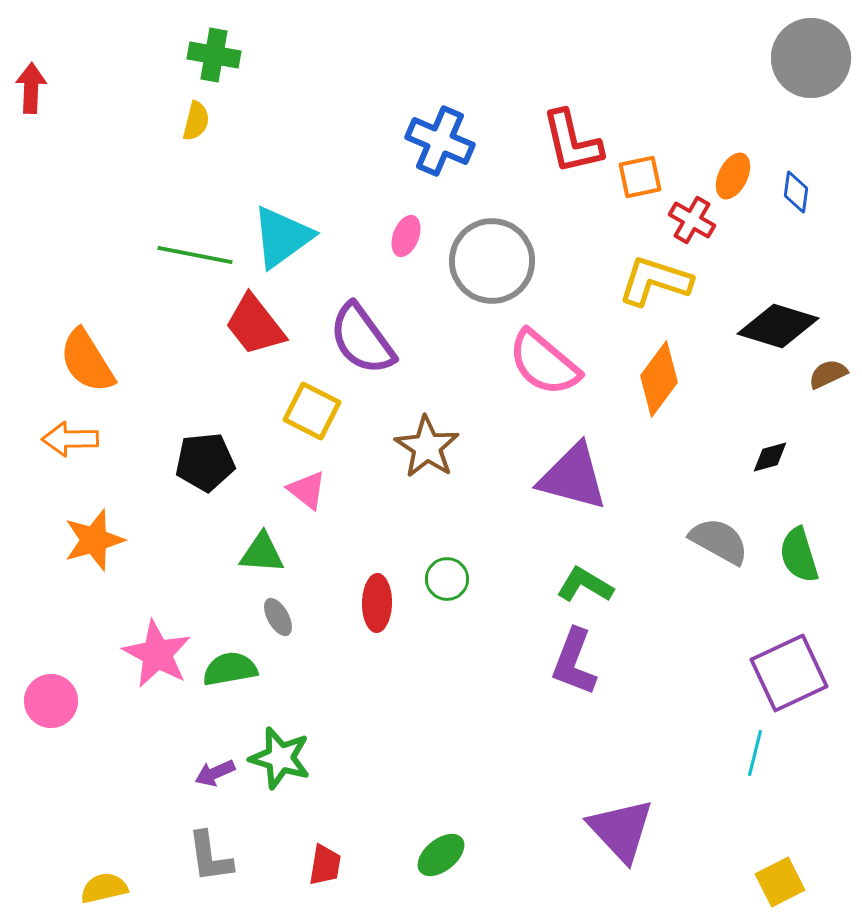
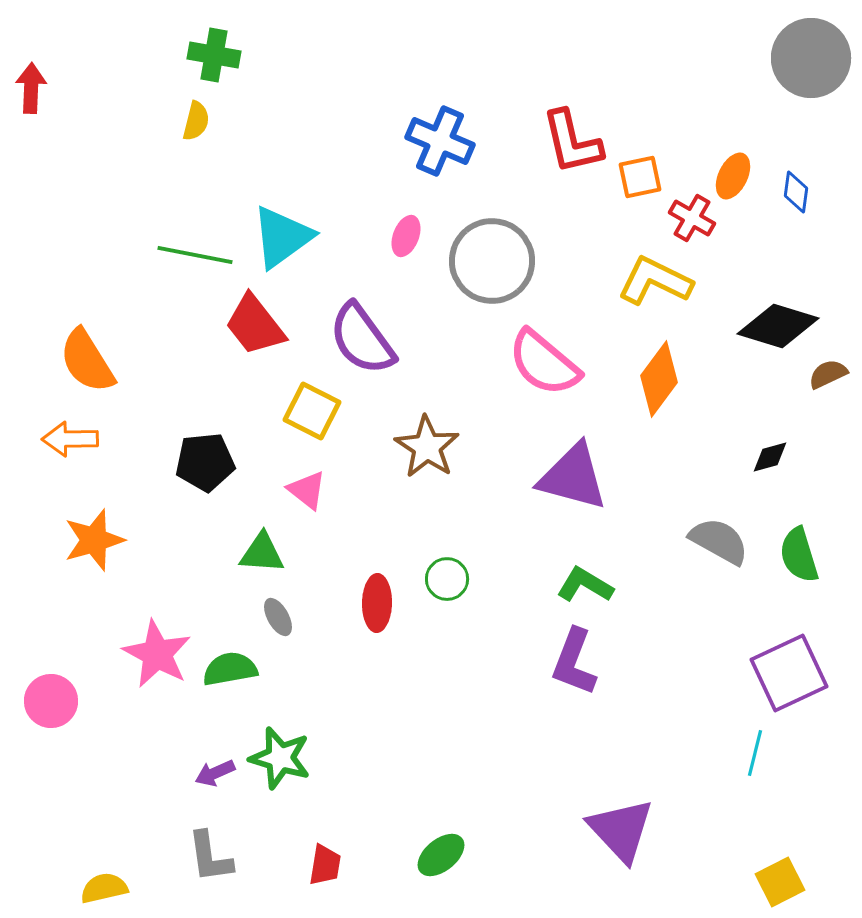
red cross at (692, 220): moved 2 px up
yellow L-shape at (655, 281): rotated 8 degrees clockwise
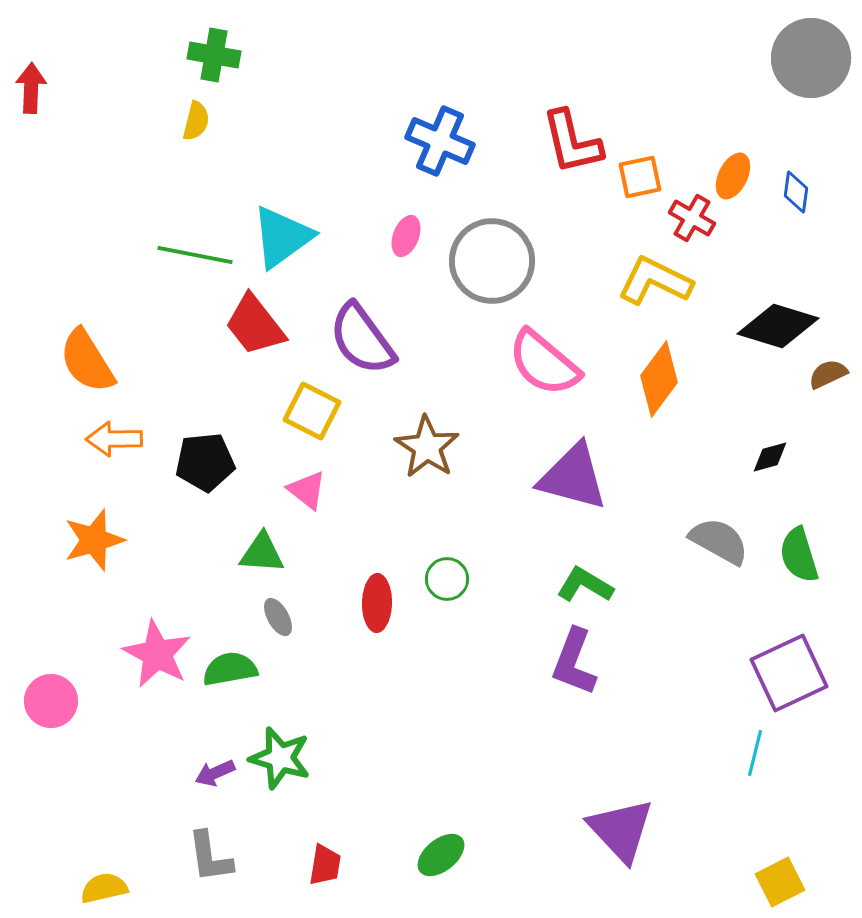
orange arrow at (70, 439): moved 44 px right
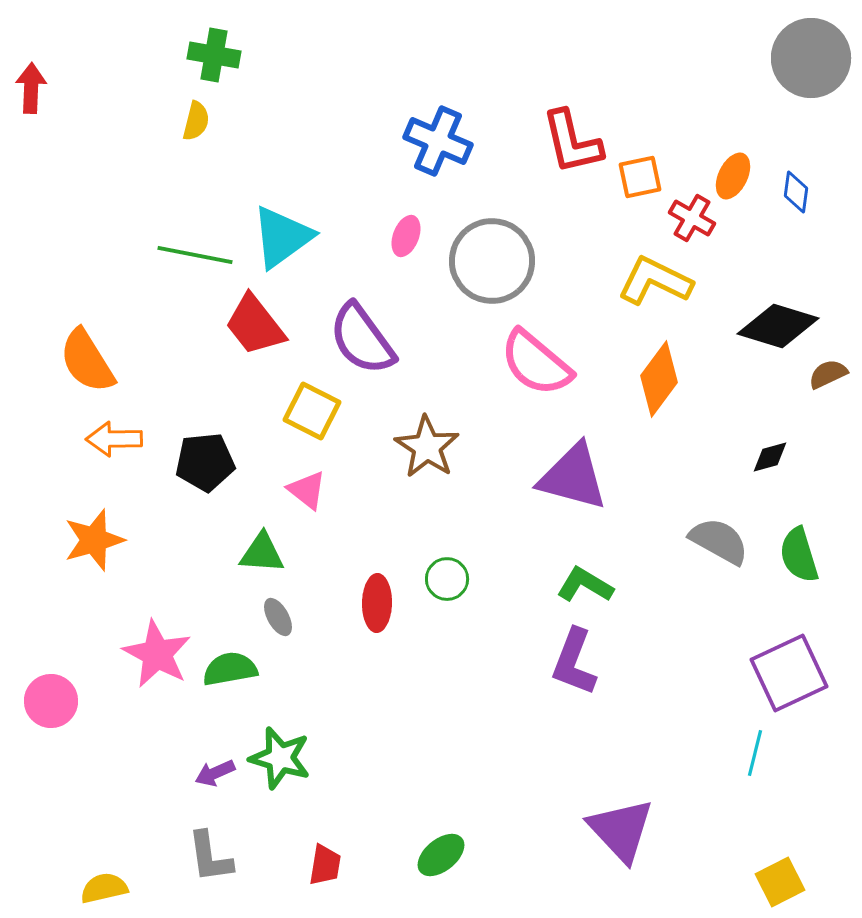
blue cross at (440, 141): moved 2 px left
pink semicircle at (544, 363): moved 8 px left
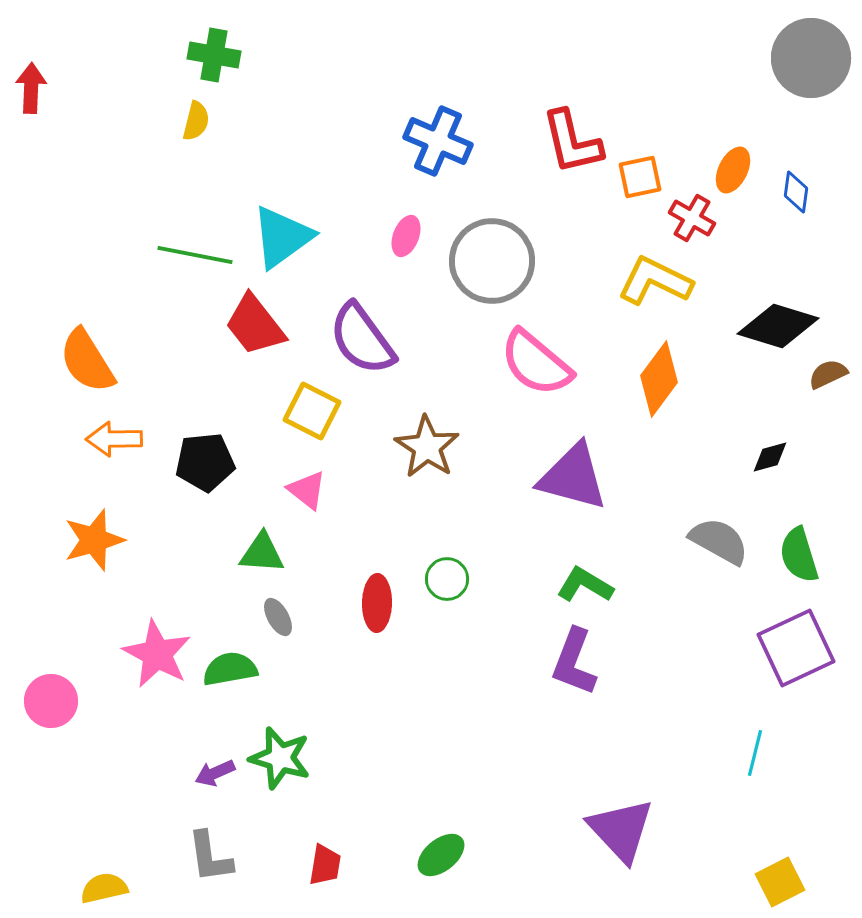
orange ellipse at (733, 176): moved 6 px up
purple square at (789, 673): moved 7 px right, 25 px up
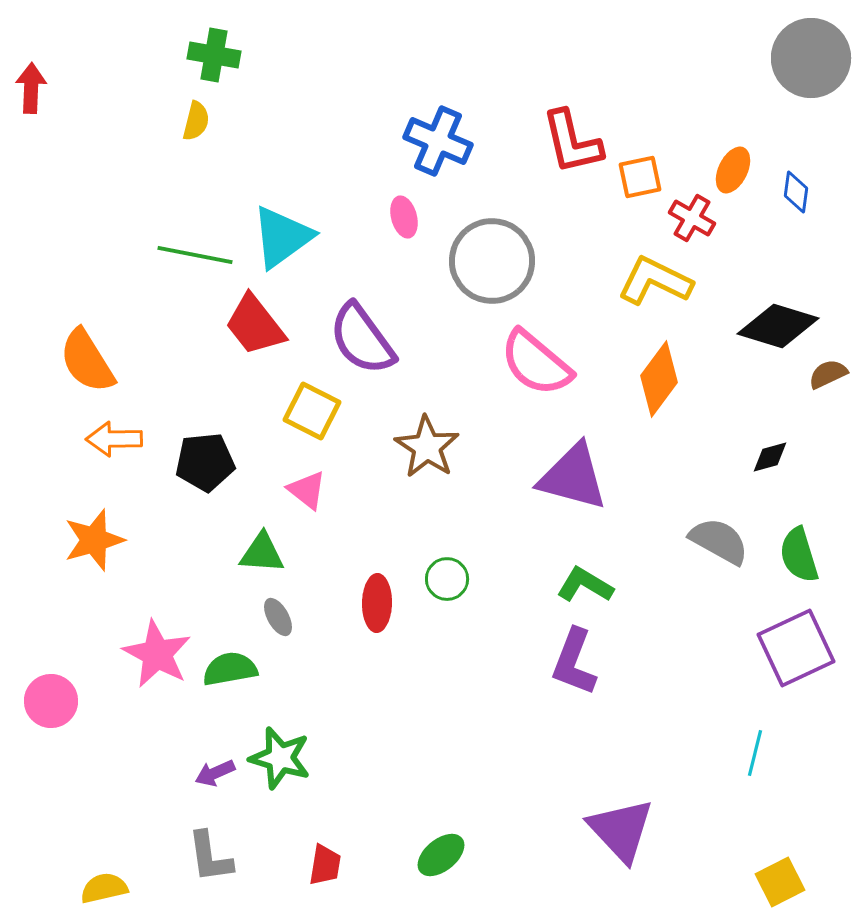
pink ellipse at (406, 236): moved 2 px left, 19 px up; rotated 36 degrees counterclockwise
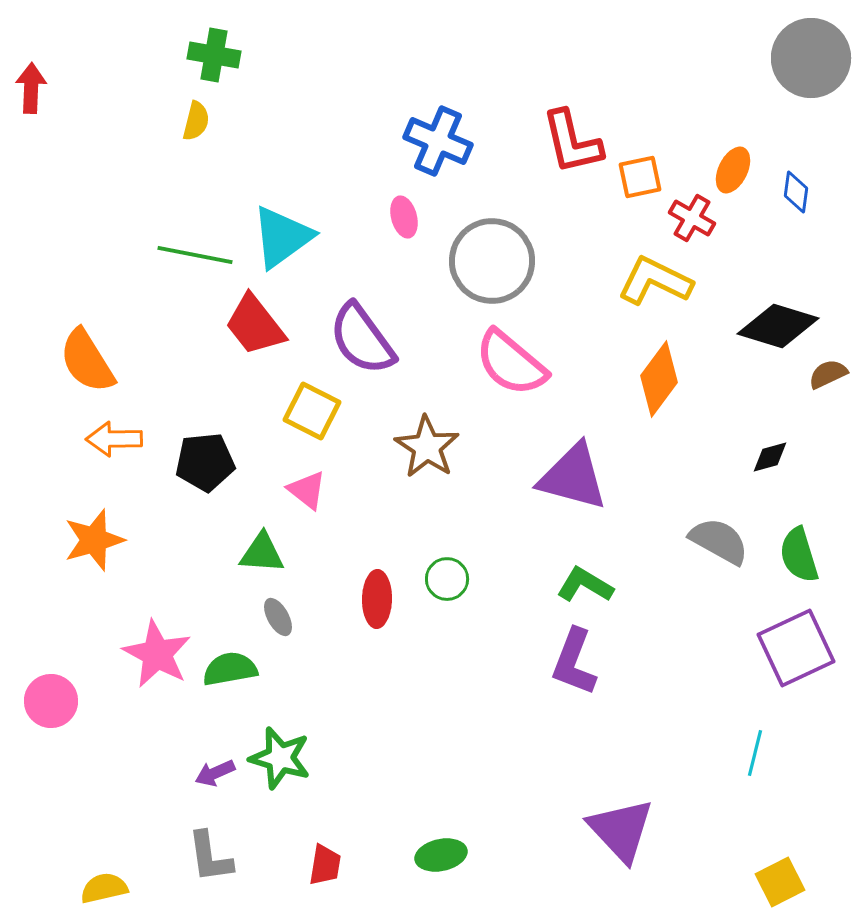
pink semicircle at (536, 363): moved 25 px left
red ellipse at (377, 603): moved 4 px up
green ellipse at (441, 855): rotated 27 degrees clockwise
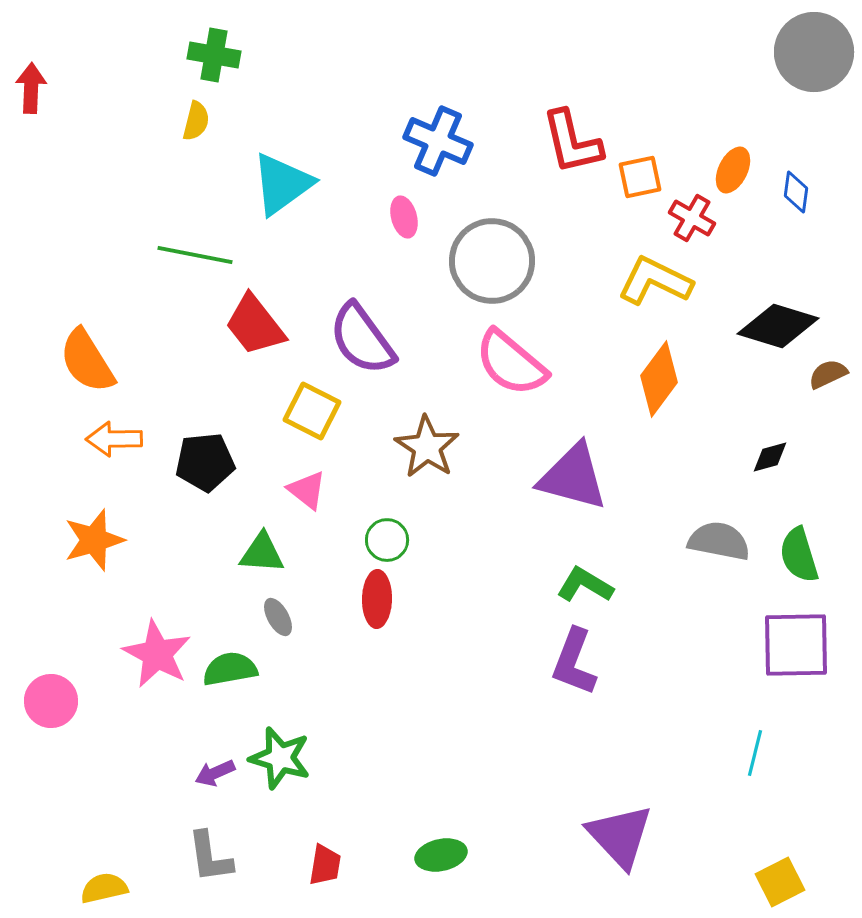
gray circle at (811, 58): moved 3 px right, 6 px up
cyan triangle at (282, 237): moved 53 px up
gray semicircle at (719, 541): rotated 18 degrees counterclockwise
green circle at (447, 579): moved 60 px left, 39 px up
purple square at (796, 648): moved 3 px up; rotated 24 degrees clockwise
purple triangle at (621, 830): moved 1 px left, 6 px down
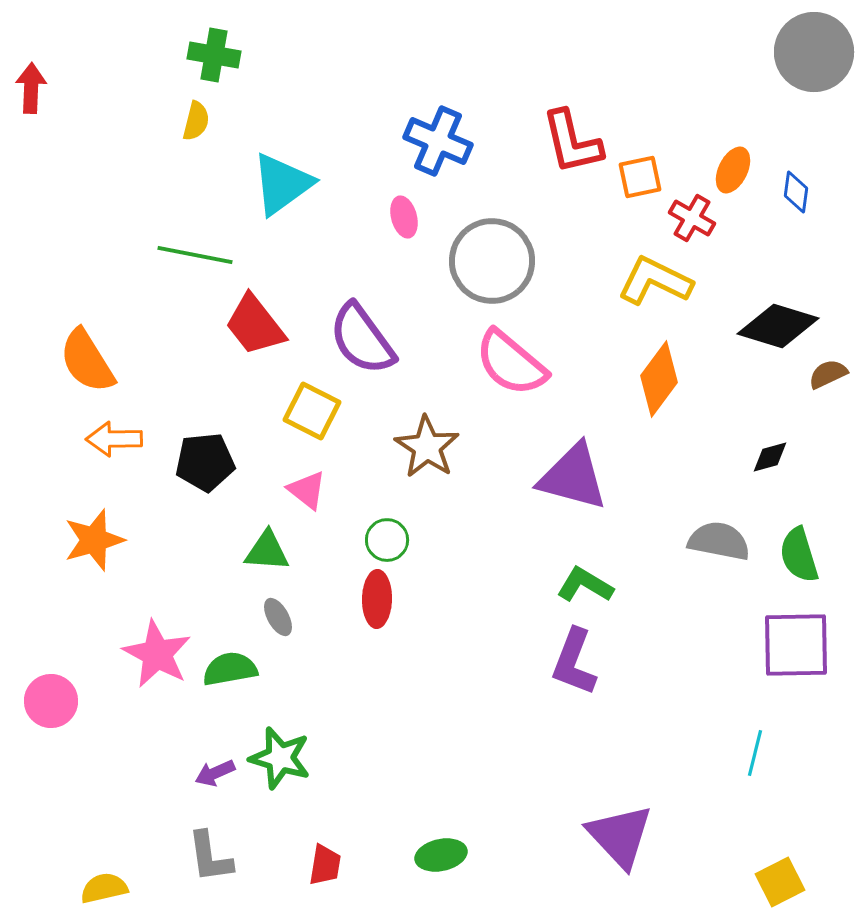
green triangle at (262, 553): moved 5 px right, 2 px up
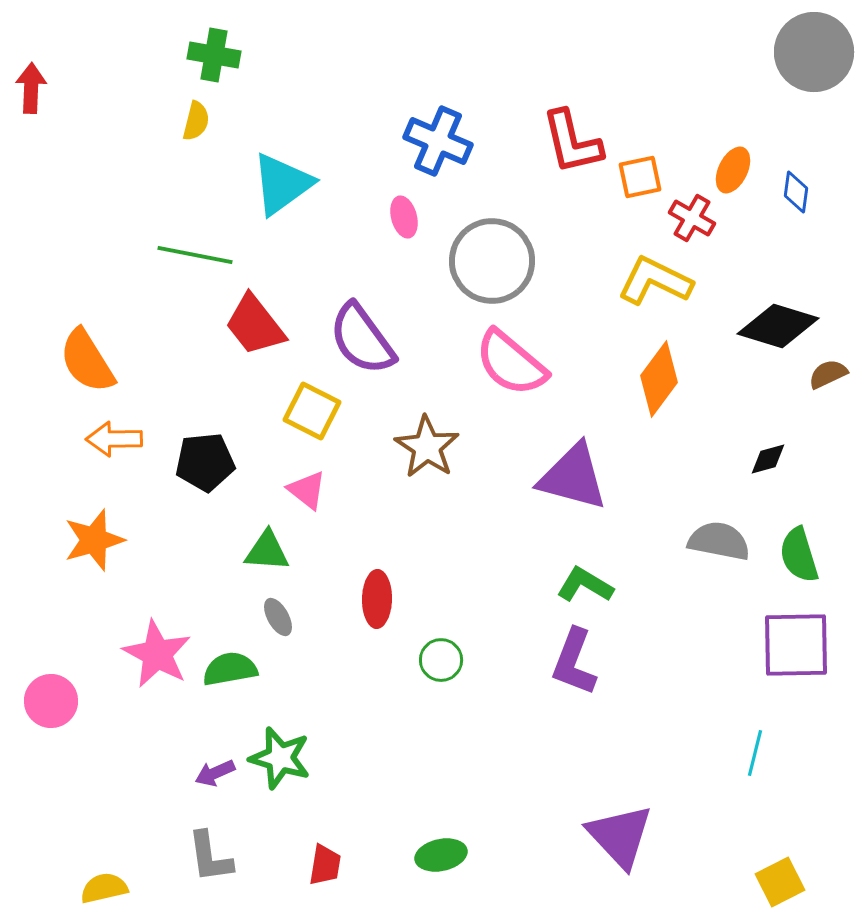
black diamond at (770, 457): moved 2 px left, 2 px down
green circle at (387, 540): moved 54 px right, 120 px down
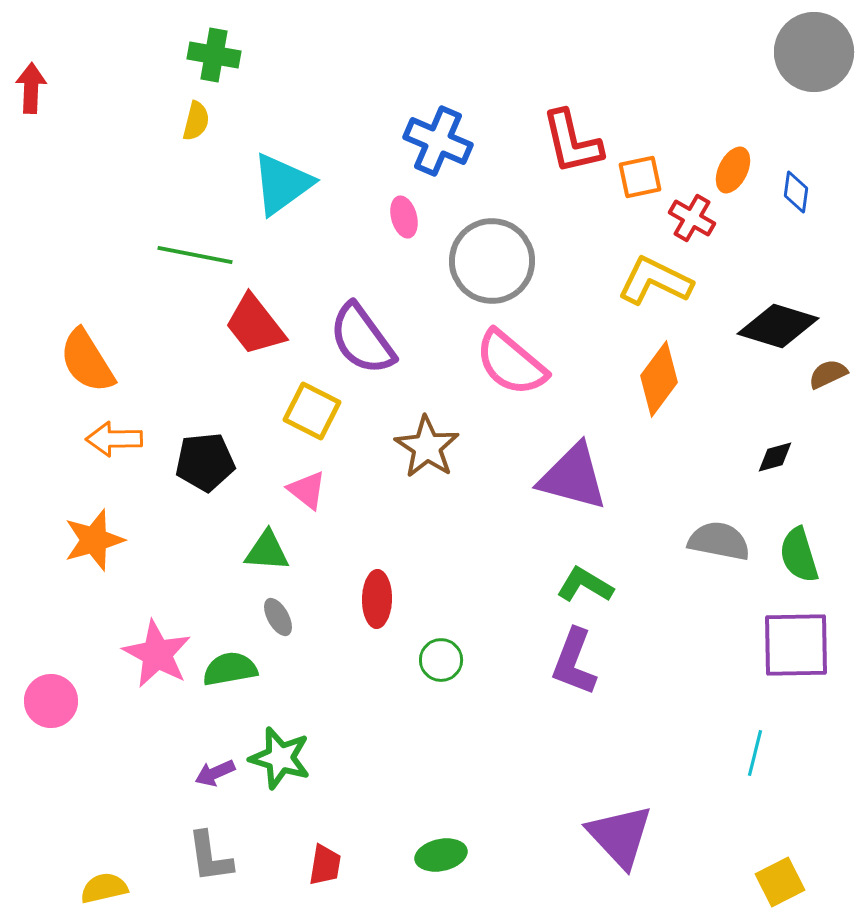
black diamond at (768, 459): moved 7 px right, 2 px up
